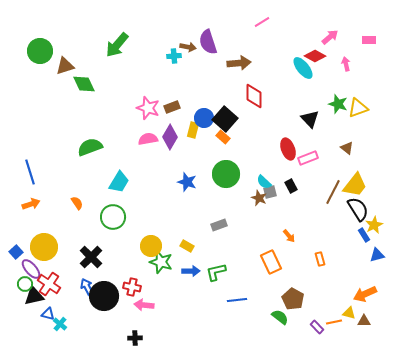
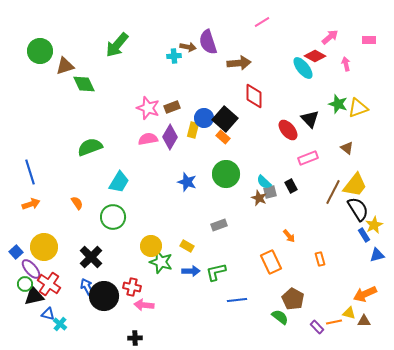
red ellipse at (288, 149): moved 19 px up; rotated 20 degrees counterclockwise
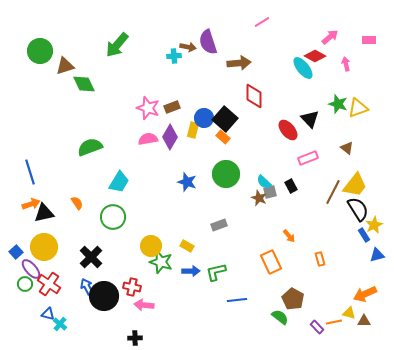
black triangle at (34, 296): moved 10 px right, 83 px up
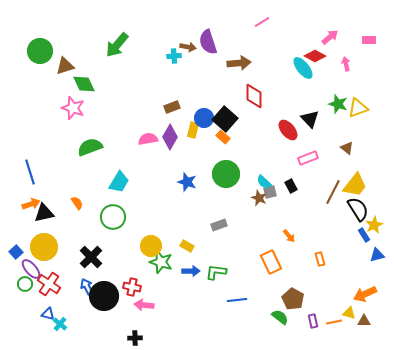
pink star at (148, 108): moved 75 px left
green L-shape at (216, 272): rotated 20 degrees clockwise
purple rectangle at (317, 327): moved 4 px left, 6 px up; rotated 32 degrees clockwise
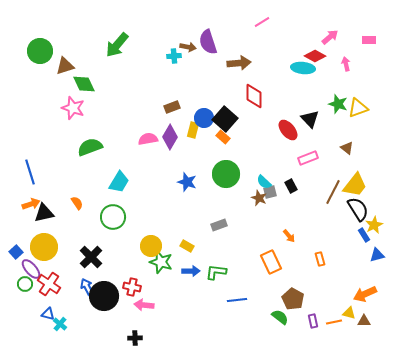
cyan ellipse at (303, 68): rotated 45 degrees counterclockwise
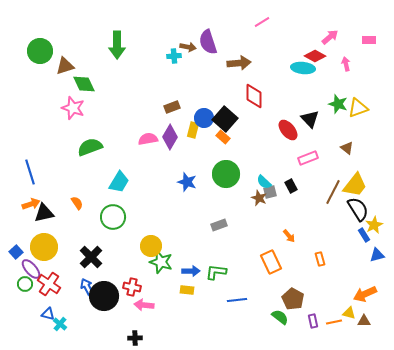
green arrow at (117, 45): rotated 40 degrees counterclockwise
yellow rectangle at (187, 246): moved 44 px down; rotated 24 degrees counterclockwise
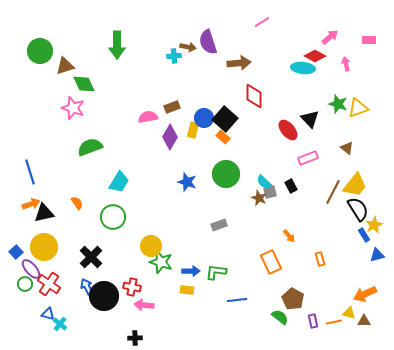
pink semicircle at (148, 139): moved 22 px up
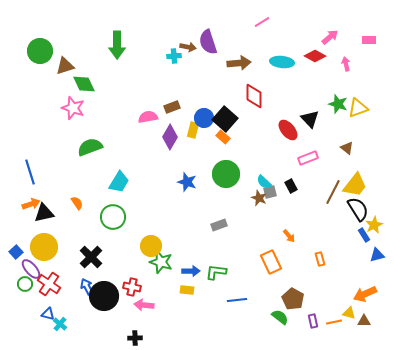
cyan ellipse at (303, 68): moved 21 px left, 6 px up
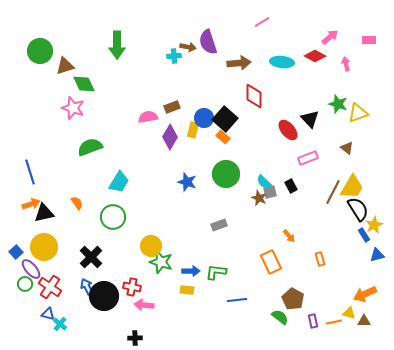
yellow triangle at (358, 108): moved 5 px down
yellow trapezoid at (355, 185): moved 3 px left, 2 px down; rotated 8 degrees counterclockwise
red cross at (49, 284): moved 1 px right, 3 px down
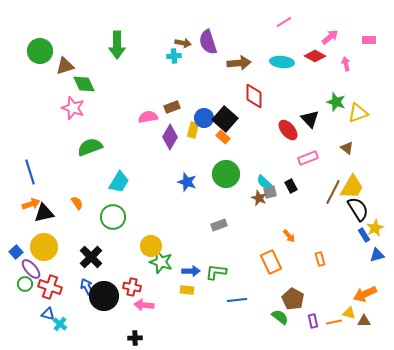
pink line at (262, 22): moved 22 px right
brown arrow at (188, 47): moved 5 px left, 4 px up
green star at (338, 104): moved 2 px left, 2 px up
yellow star at (374, 225): moved 1 px right, 3 px down
red cross at (50, 287): rotated 15 degrees counterclockwise
